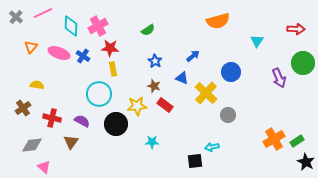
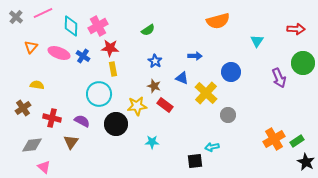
blue arrow: moved 2 px right; rotated 40 degrees clockwise
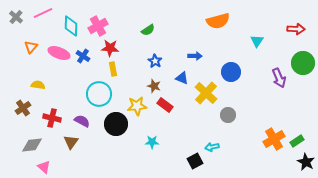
yellow semicircle: moved 1 px right
black square: rotated 21 degrees counterclockwise
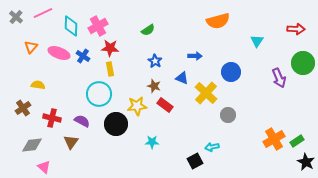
yellow rectangle: moved 3 px left
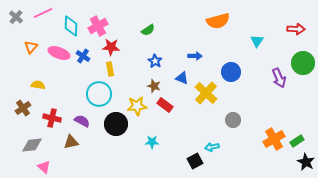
red star: moved 1 px right, 1 px up
gray circle: moved 5 px right, 5 px down
brown triangle: rotated 42 degrees clockwise
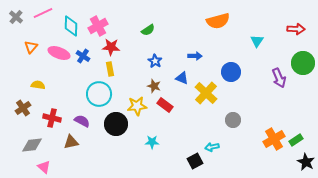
green rectangle: moved 1 px left, 1 px up
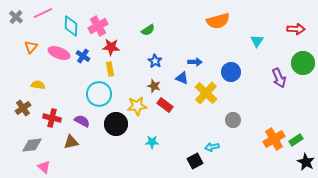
blue arrow: moved 6 px down
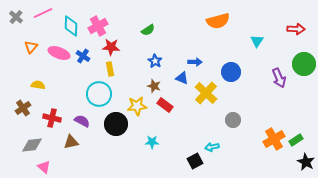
green circle: moved 1 px right, 1 px down
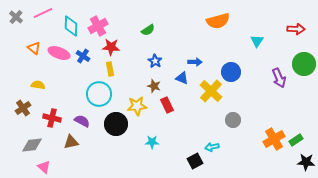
orange triangle: moved 3 px right, 1 px down; rotated 32 degrees counterclockwise
yellow cross: moved 5 px right, 2 px up
red rectangle: moved 2 px right; rotated 28 degrees clockwise
black star: rotated 24 degrees counterclockwise
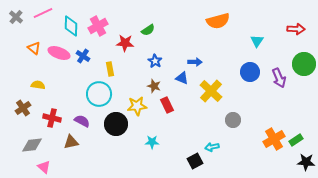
red star: moved 14 px right, 4 px up
blue circle: moved 19 px right
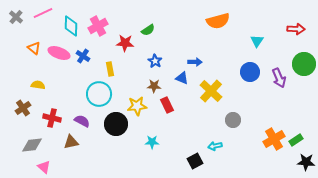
brown star: rotated 16 degrees counterclockwise
cyan arrow: moved 3 px right, 1 px up
